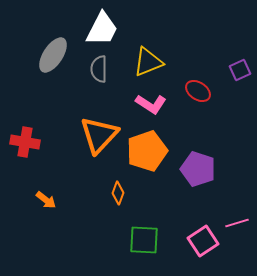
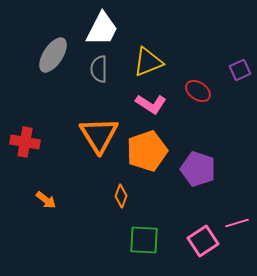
orange triangle: rotated 15 degrees counterclockwise
orange diamond: moved 3 px right, 3 px down
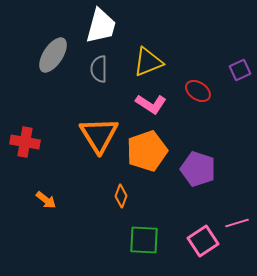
white trapezoid: moved 1 px left, 3 px up; rotated 12 degrees counterclockwise
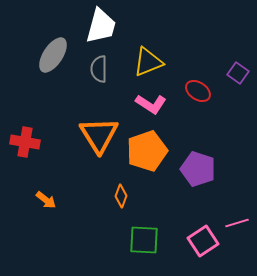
purple square: moved 2 px left, 3 px down; rotated 30 degrees counterclockwise
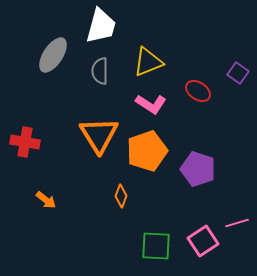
gray semicircle: moved 1 px right, 2 px down
green square: moved 12 px right, 6 px down
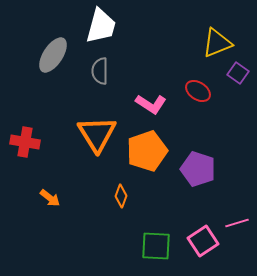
yellow triangle: moved 69 px right, 19 px up
orange triangle: moved 2 px left, 1 px up
orange arrow: moved 4 px right, 2 px up
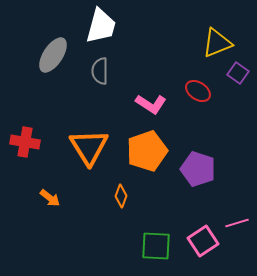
orange triangle: moved 8 px left, 13 px down
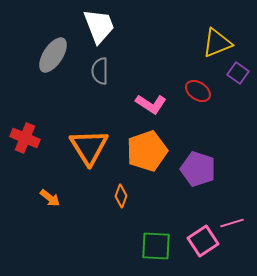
white trapezoid: moved 2 px left; rotated 36 degrees counterclockwise
red cross: moved 4 px up; rotated 12 degrees clockwise
pink line: moved 5 px left
